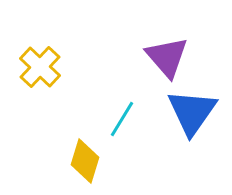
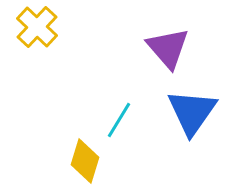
purple triangle: moved 1 px right, 9 px up
yellow cross: moved 3 px left, 40 px up
cyan line: moved 3 px left, 1 px down
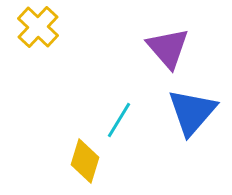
yellow cross: moved 1 px right
blue triangle: rotated 6 degrees clockwise
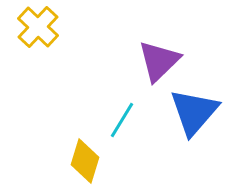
purple triangle: moved 9 px left, 13 px down; rotated 27 degrees clockwise
blue triangle: moved 2 px right
cyan line: moved 3 px right
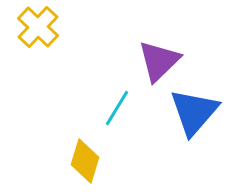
cyan line: moved 5 px left, 12 px up
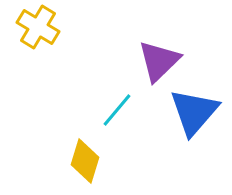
yellow cross: rotated 12 degrees counterclockwise
cyan line: moved 2 px down; rotated 9 degrees clockwise
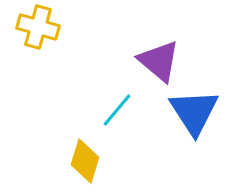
yellow cross: rotated 15 degrees counterclockwise
purple triangle: rotated 36 degrees counterclockwise
blue triangle: rotated 14 degrees counterclockwise
